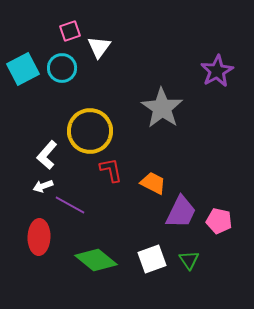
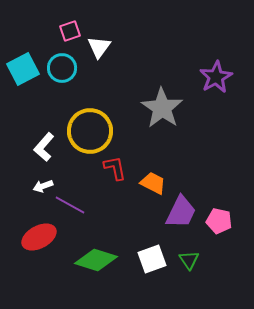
purple star: moved 1 px left, 6 px down
white L-shape: moved 3 px left, 8 px up
red L-shape: moved 4 px right, 2 px up
red ellipse: rotated 60 degrees clockwise
green diamond: rotated 21 degrees counterclockwise
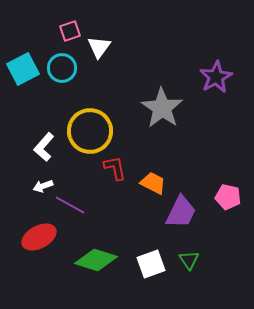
pink pentagon: moved 9 px right, 24 px up
white square: moved 1 px left, 5 px down
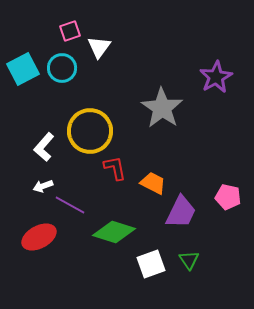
green diamond: moved 18 px right, 28 px up
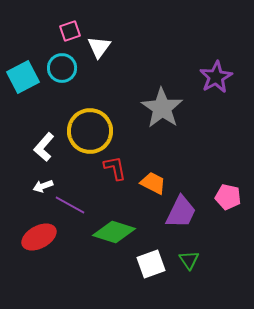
cyan square: moved 8 px down
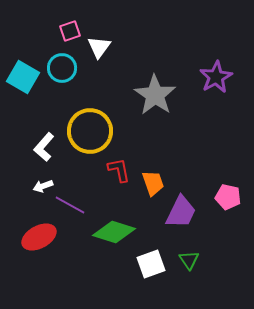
cyan square: rotated 32 degrees counterclockwise
gray star: moved 7 px left, 13 px up
red L-shape: moved 4 px right, 2 px down
orange trapezoid: rotated 44 degrees clockwise
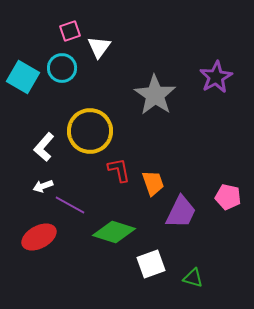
green triangle: moved 4 px right, 18 px down; rotated 40 degrees counterclockwise
